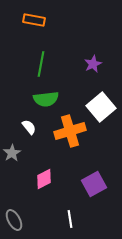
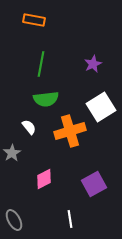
white square: rotated 8 degrees clockwise
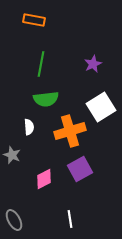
white semicircle: rotated 35 degrees clockwise
gray star: moved 2 px down; rotated 18 degrees counterclockwise
purple square: moved 14 px left, 15 px up
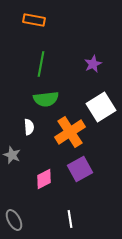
orange cross: moved 1 px down; rotated 16 degrees counterclockwise
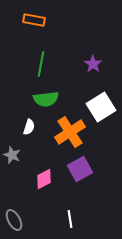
purple star: rotated 12 degrees counterclockwise
white semicircle: rotated 21 degrees clockwise
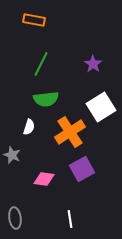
green line: rotated 15 degrees clockwise
purple square: moved 2 px right
pink diamond: rotated 35 degrees clockwise
gray ellipse: moved 1 px right, 2 px up; rotated 20 degrees clockwise
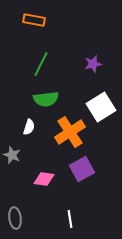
purple star: rotated 24 degrees clockwise
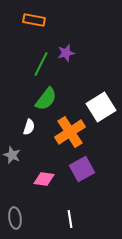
purple star: moved 27 px left, 11 px up
green semicircle: rotated 45 degrees counterclockwise
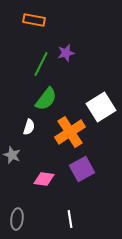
gray ellipse: moved 2 px right, 1 px down; rotated 15 degrees clockwise
